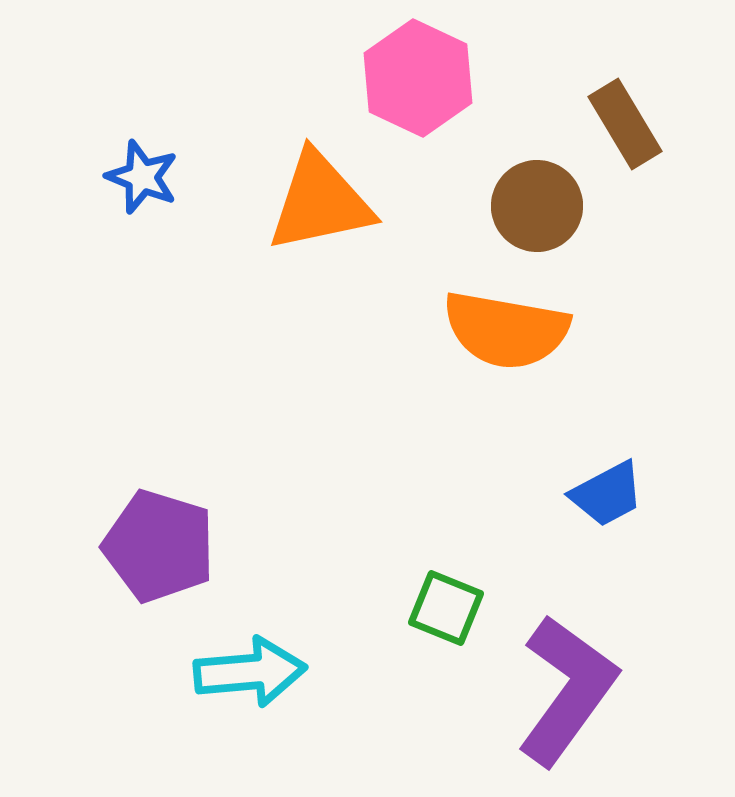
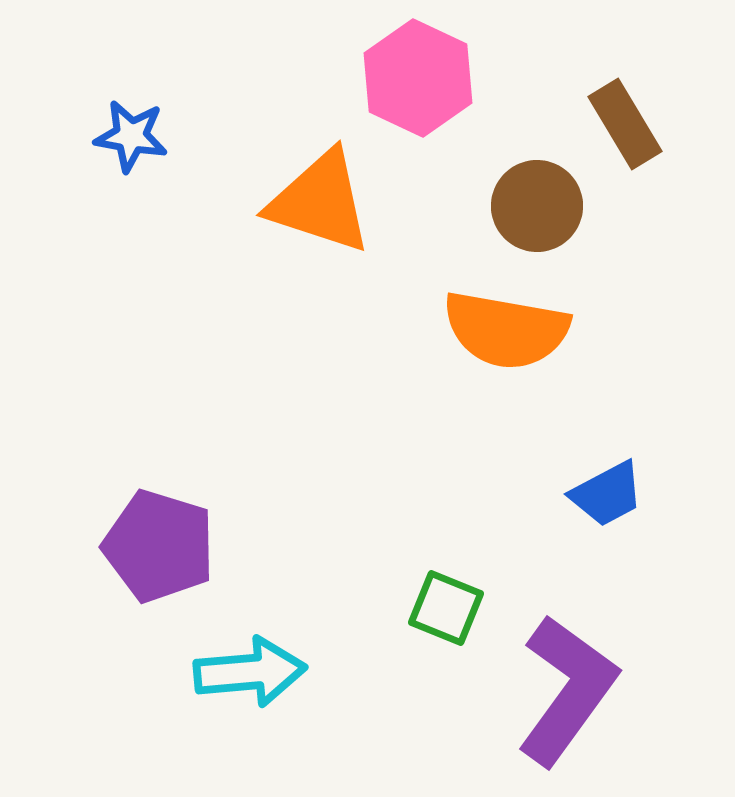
blue star: moved 11 px left, 41 px up; rotated 12 degrees counterclockwise
orange triangle: rotated 30 degrees clockwise
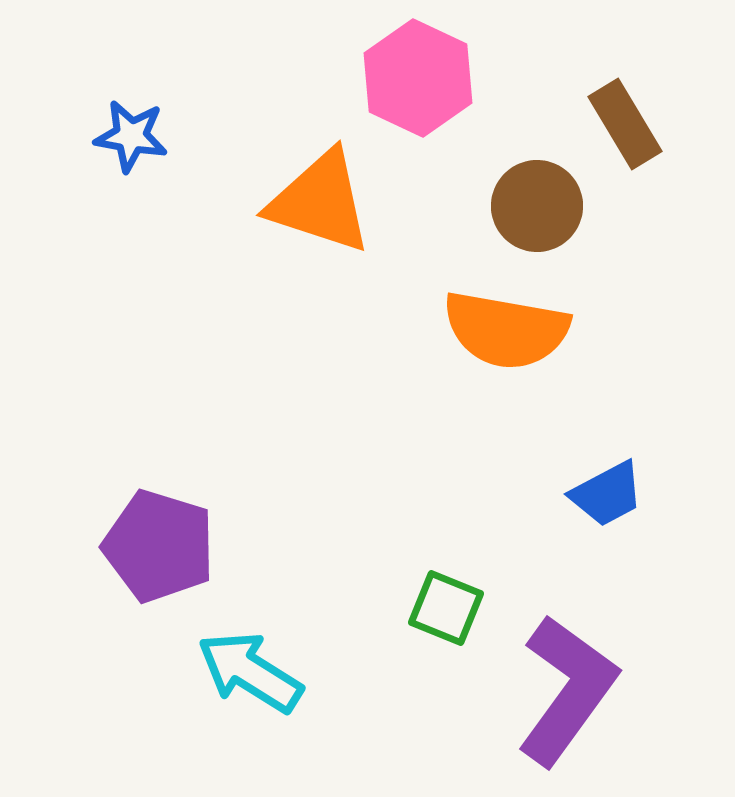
cyan arrow: rotated 143 degrees counterclockwise
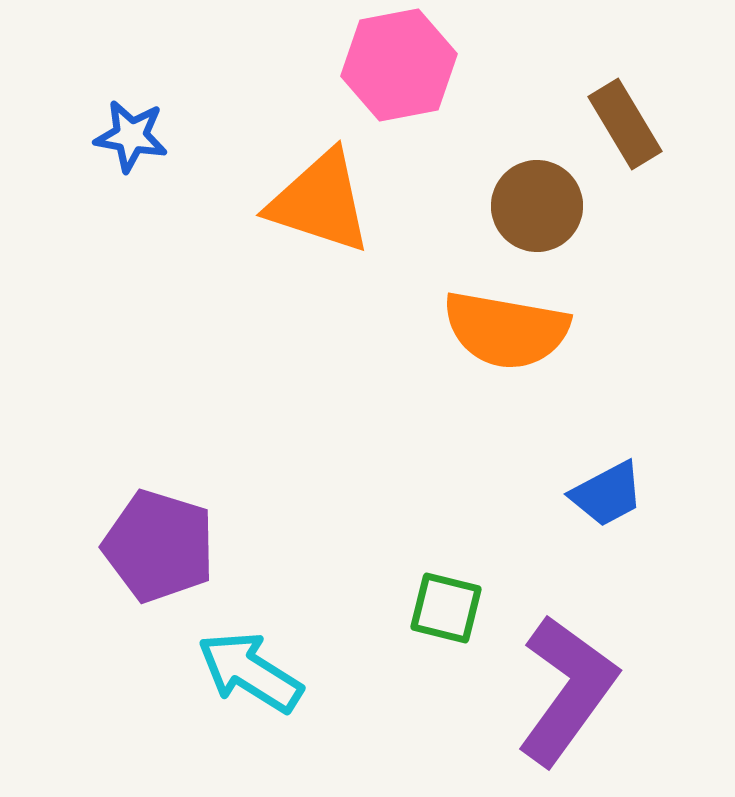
pink hexagon: moved 19 px left, 13 px up; rotated 24 degrees clockwise
green square: rotated 8 degrees counterclockwise
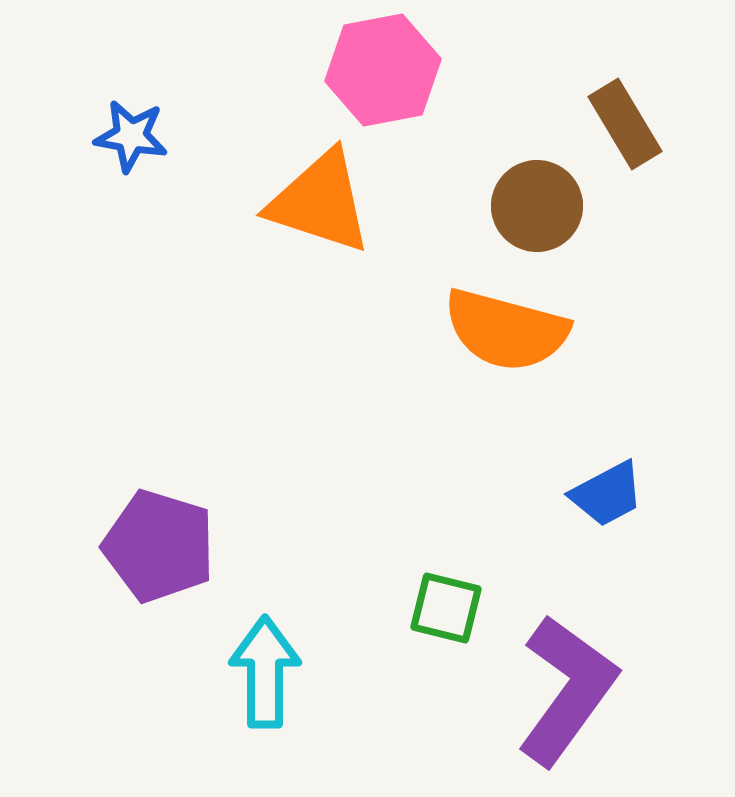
pink hexagon: moved 16 px left, 5 px down
orange semicircle: rotated 5 degrees clockwise
cyan arrow: moved 15 px right; rotated 58 degrees clockwise
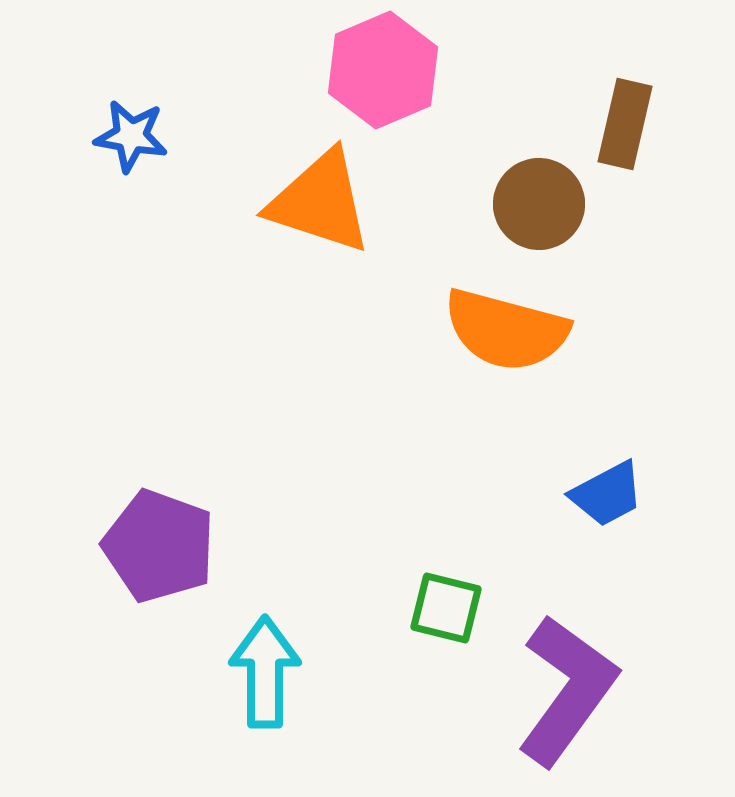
pink hexagon: rotated 12 degrees counterclockwise
brown rectangle: rotated 44 degrees clockwise
brown circle: moved 2 px right, 2 px up
purple pentagon: rotated 3 degrees clockwise
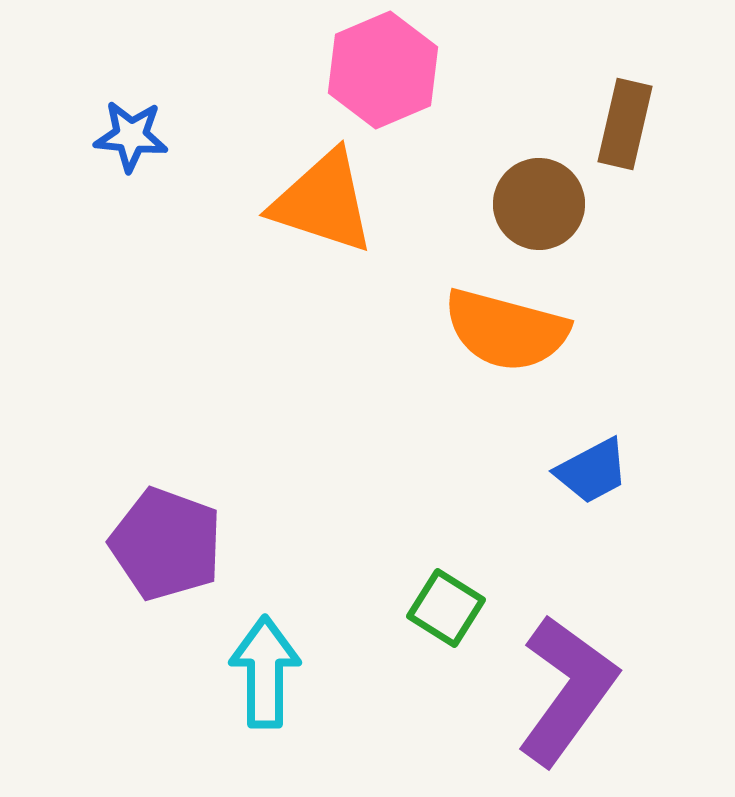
blue star: rotated 4 degrees counterclockwise
orange triangle: moved 3 px right
blue trapezoid: moved 15 px left, 23 px up
purple pentagon: moved 7 px right, 2 px up
green square: rotated 18 degrees clockwise
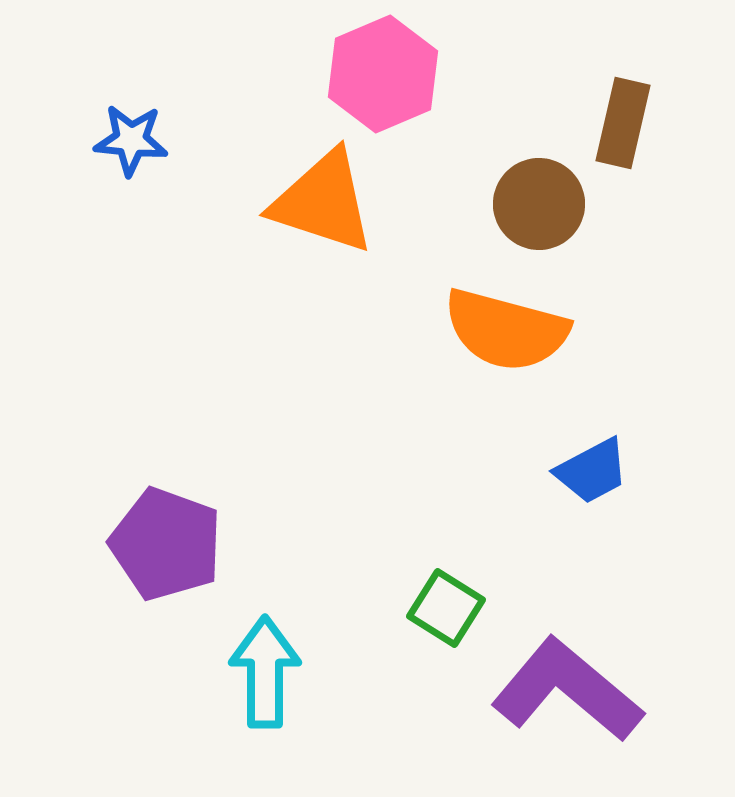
pink hexagon: moved 4 px down
brown rectangle: moved 2 px left, 1 px up
blue star: moved 4 px down
purple L-shape: rotated 86 degrees counterclockwise
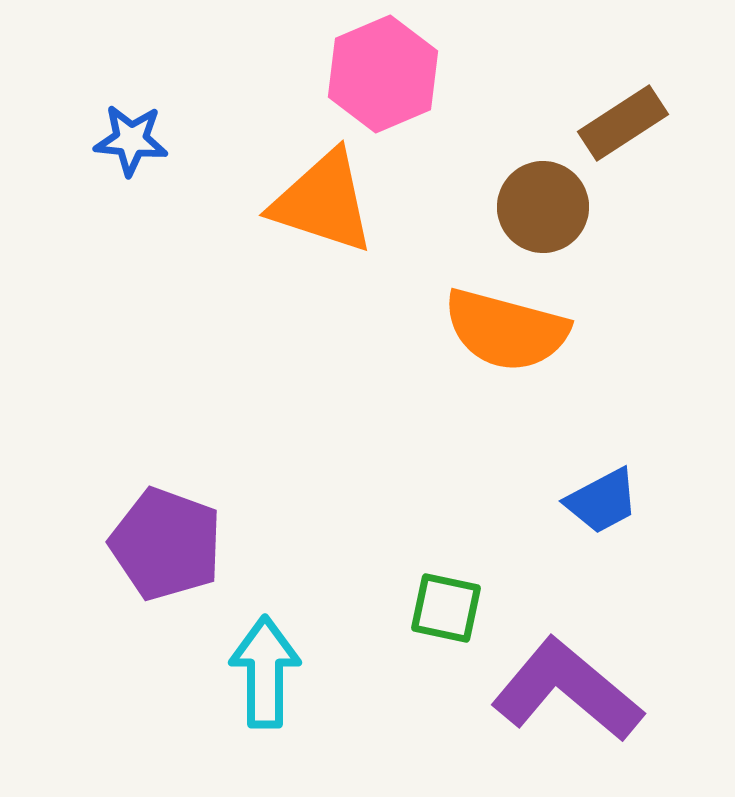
brown rectangle: rotated 44 degrees clockwise
brown circle: moved 4 px right, 3 px down
blue trapezoid: moved 10 px right, 30 px down
green square: rotated 20 degrees counterclockwise
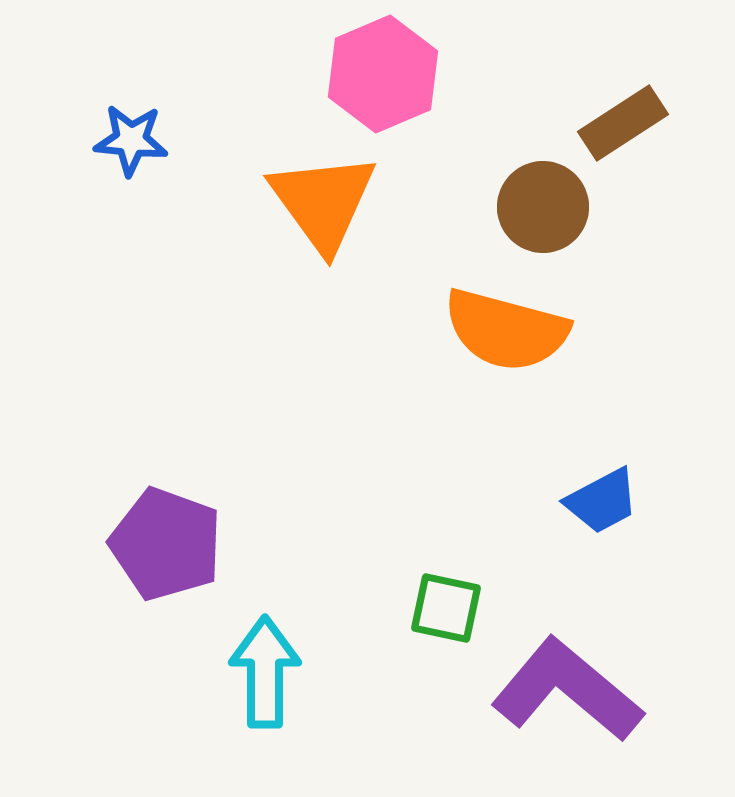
orange triangle: rotated 36 degrees clockwise
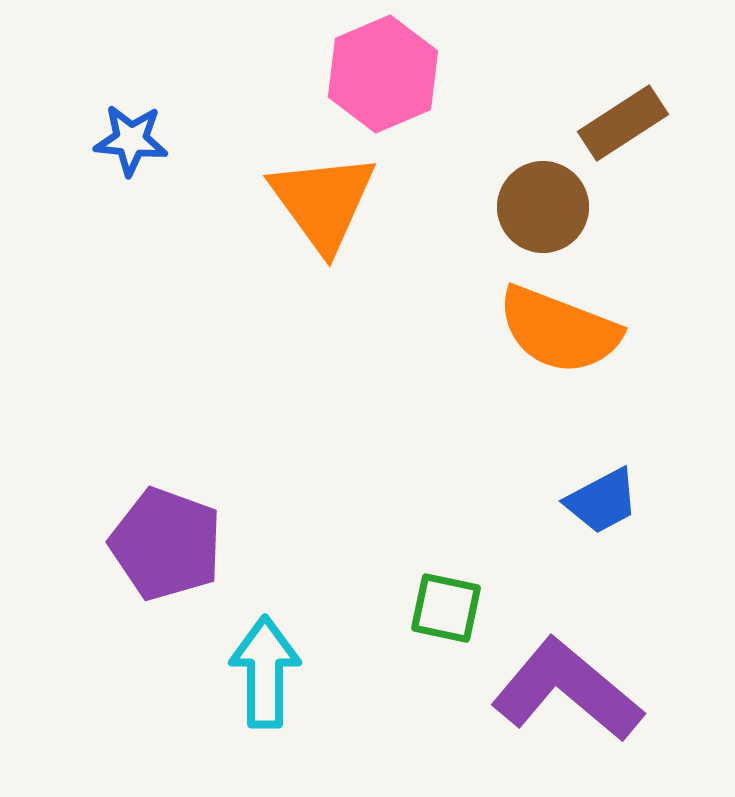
orange semicircle: moved 53 px right; rotated 6 degrees clockwise
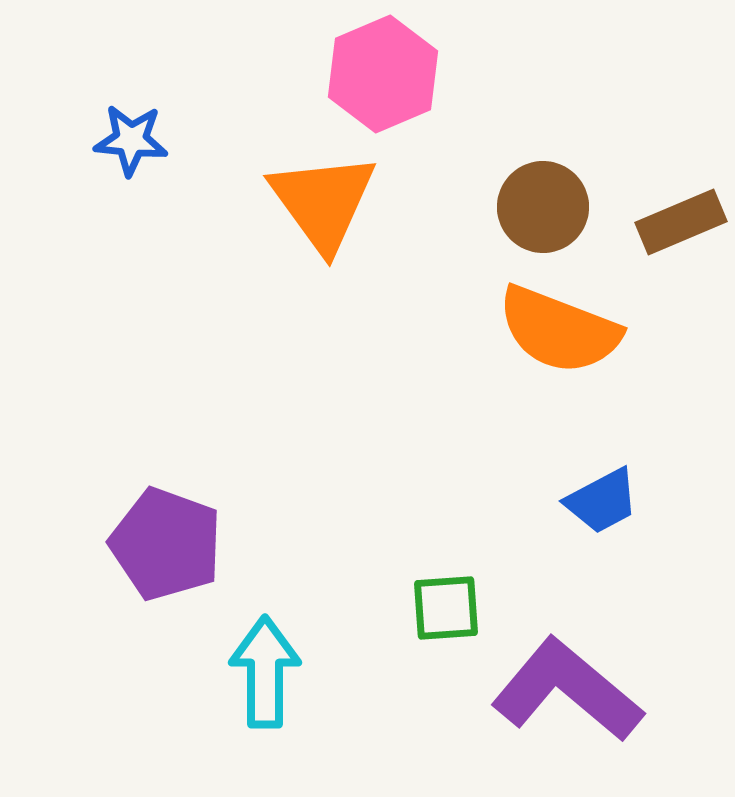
brown rectangle: moved 58 px right, 99 px down; rotated 10 degrees clockwise
green square: rotated 16 degrees counterclockwise
